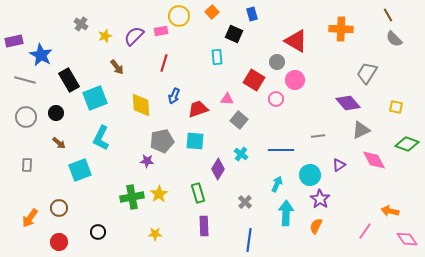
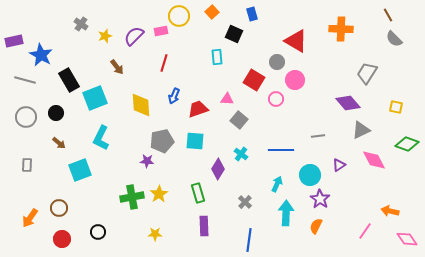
red circle at (59, 242): moved 3 px right, 3 px up
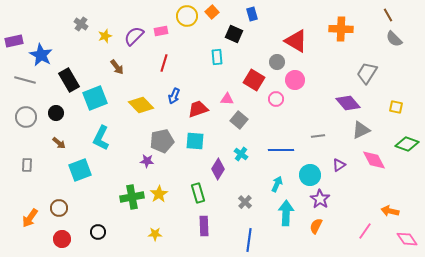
yellow circle at (179, 16): moved 8 px right
yellow diamond at (141, 105): rotated 40 degrees counterclockwise
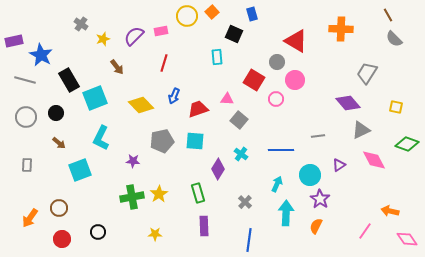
yellow star at (105, 36): moved 2 px left, 3 px down
purple star at (147, 161): moved 14 px left
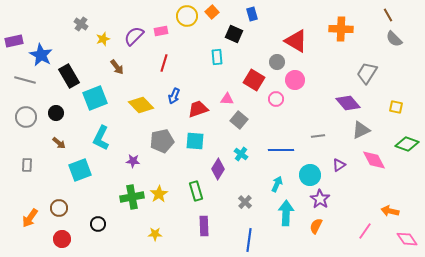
black rectangle at (69, 80): moved 4 px up
green rectangle at (198, 193): moved 2 px left, 2 px up
black circle at (98, 232): moved 8 px up
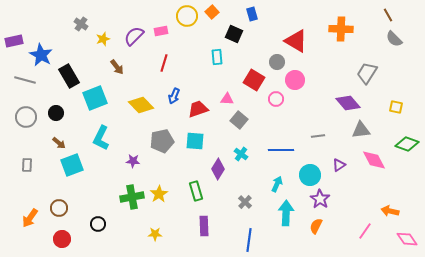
gray triangle at (361, 130): rotated 18 degrees clockwise
cyan square at (80, 170): moved 8 px left, 5 px up
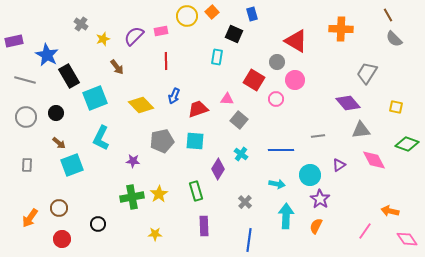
blue star at (41, 55): moved 6 px right
cyan rectangle at (217, 57): rotated 14 degrees clockwise
red line at (164, 63): moved 2 px right, 2 px up; rotated 18 degrees counterclockwise
cyan arrow at (277, 184): rotated 77 degrees clockwise
cyan arrow at (286, 213): moved 3 px down
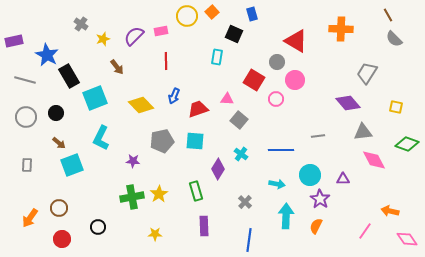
gray triangle at (361, 130): moved 2 px right, 2 px down
purple triangle at (339, 165): moved 4 px right, 14 px down; rotated 32 degrees clockwise
black circle at (98, 224): moved 3 px down
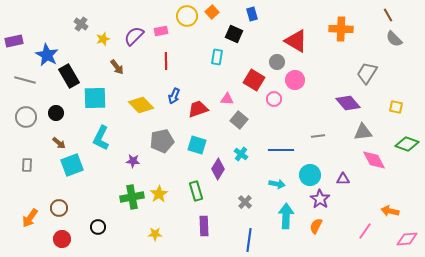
cyan square at (95, 98): rotated 20 degrees clockwise
pink circle at (276, 99): moved 2 px left
cyan square at (195, 141): moved 2 px right, 4 px down; rotated 12 degrees clockwise
pink diamond at (407, 239): rotated 60 degrees counterclockwise
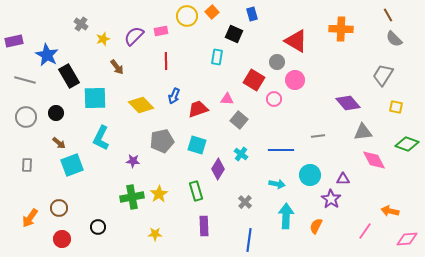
gray trapezoid at (367, 73): moved 16 px right, 2 px down
purple star at (320, 199): moved 11 px right
